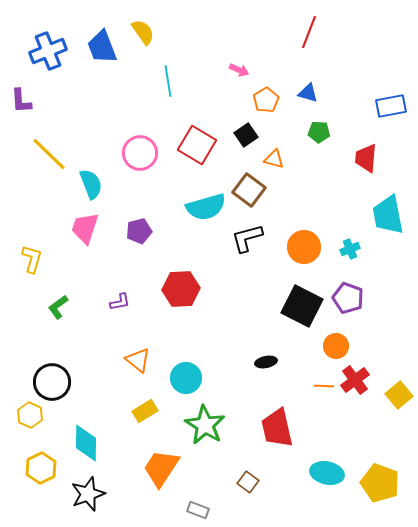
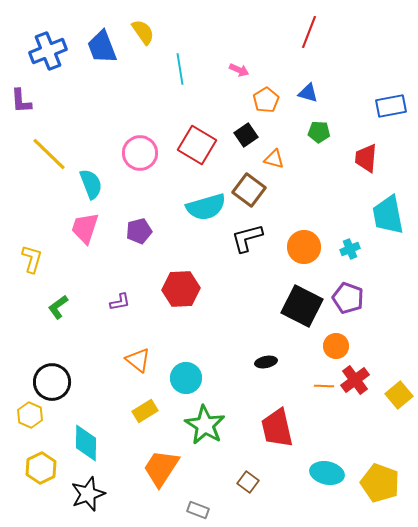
cyan line at (168, 81): moved 12 px right, 12 px up
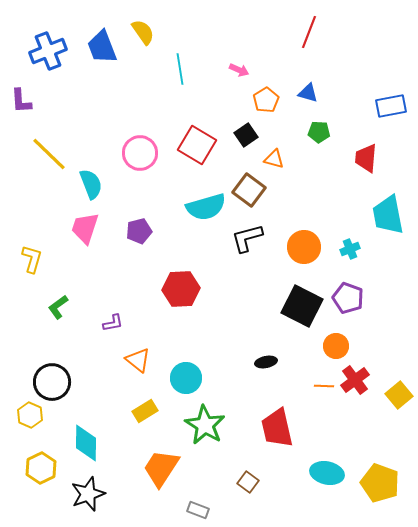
purple L-shape at (120, 302): moved 7 px left, 21 px down
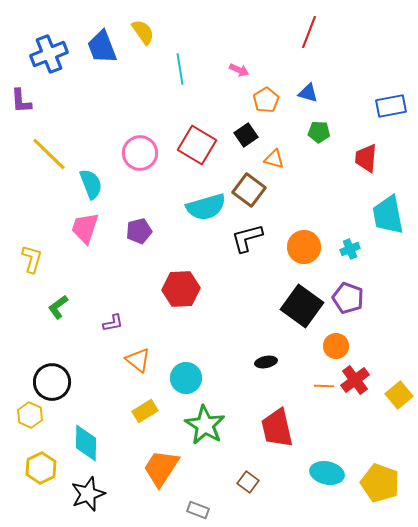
blue cross at (48, 51): moved 1 px right, 3 px down
black square at (302, 306): rotated 9 degrees clockwise
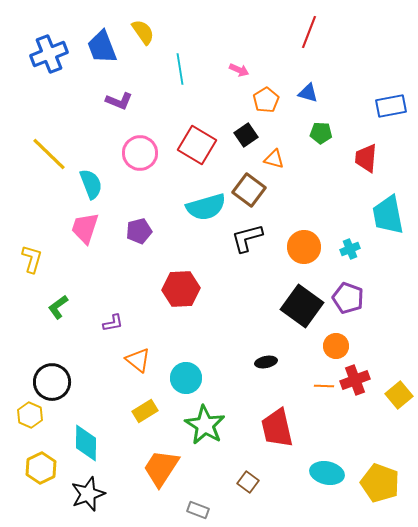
purple L-shape at (21, 101): moved 98 px right; rotated 64 degrees counterclockwise
green pentagon at (319, 132): moved 2 px right, 1 px down
red cross at (355, 380): rotated 16 degrees clockwise
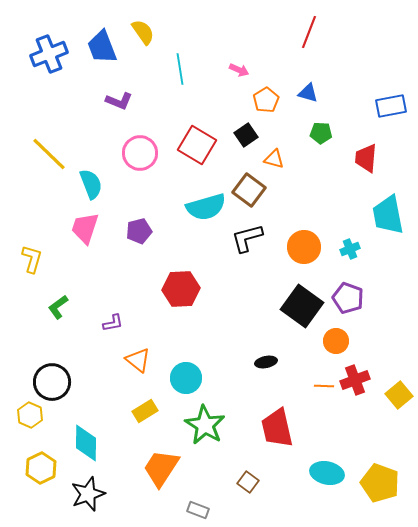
orange circle at (336, 346): moved 5 px up
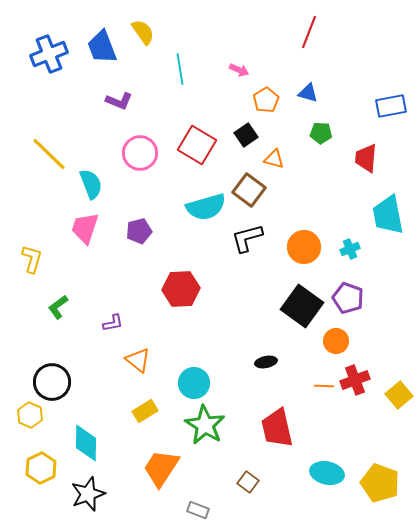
cyan circle at (186, 378): moved 8 px right, 5 px down
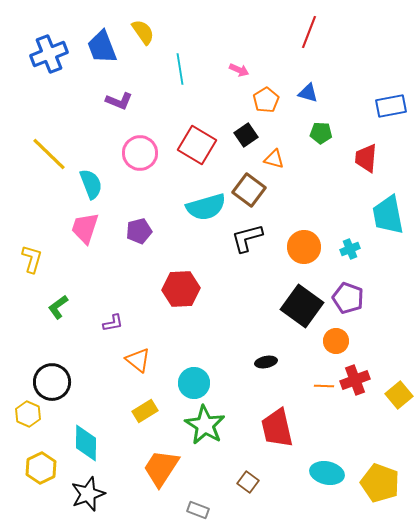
yellow hexagon at (30, 415): moved 2 px left, 1 px up
